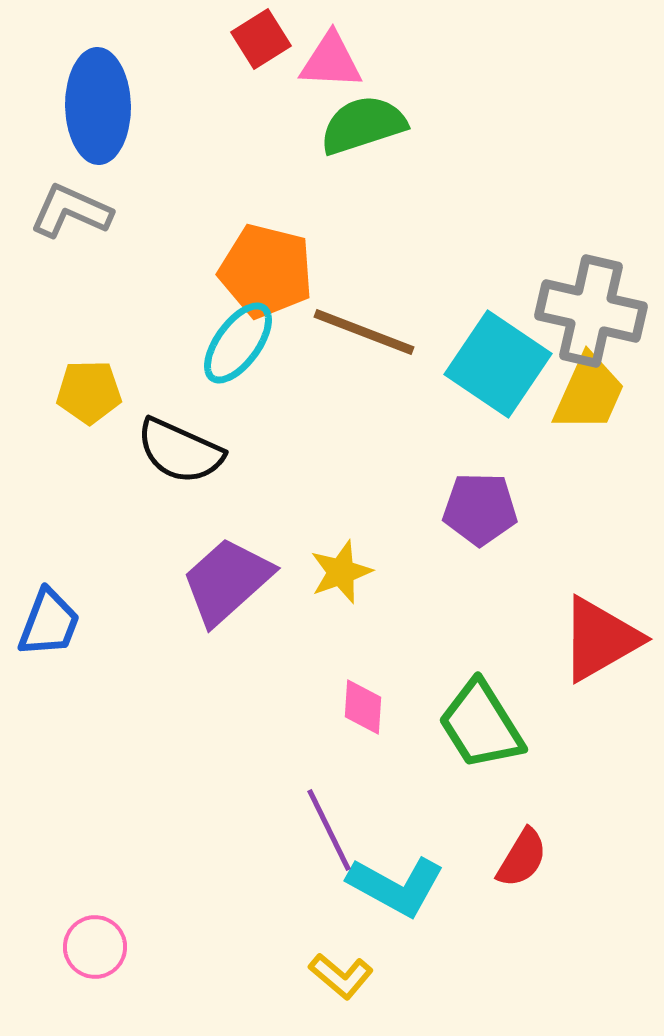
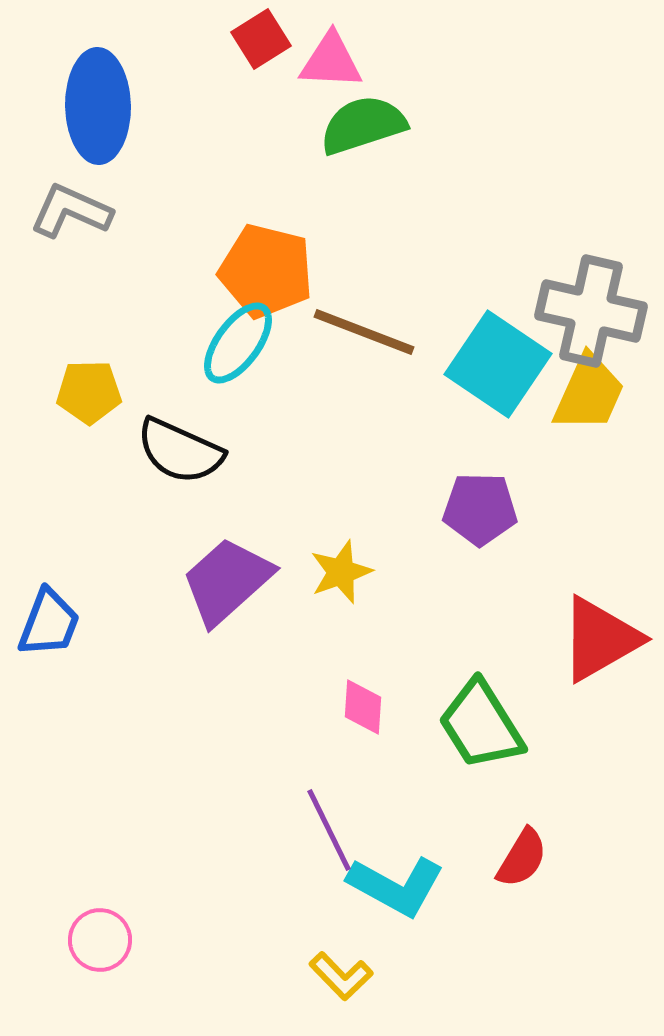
pink circle: moved 5 px right, 7 px up
yellow L-shape: rotated 6 degrees clockwise
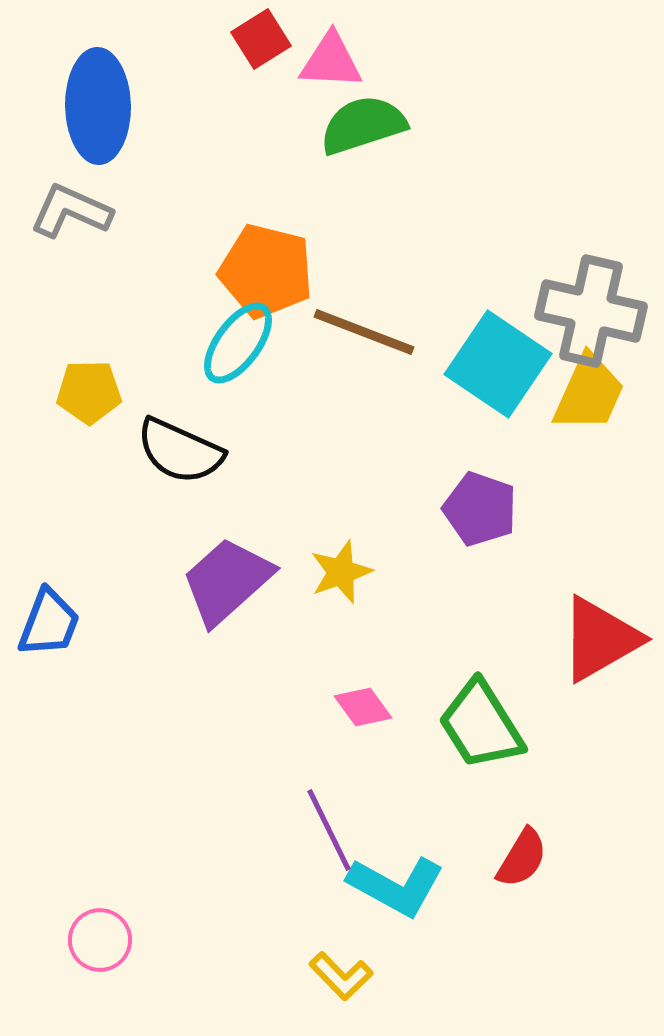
purple pentagon: rotated 18 degrees clockwise
pink diamond: rotated 40 degrees counterclockwise
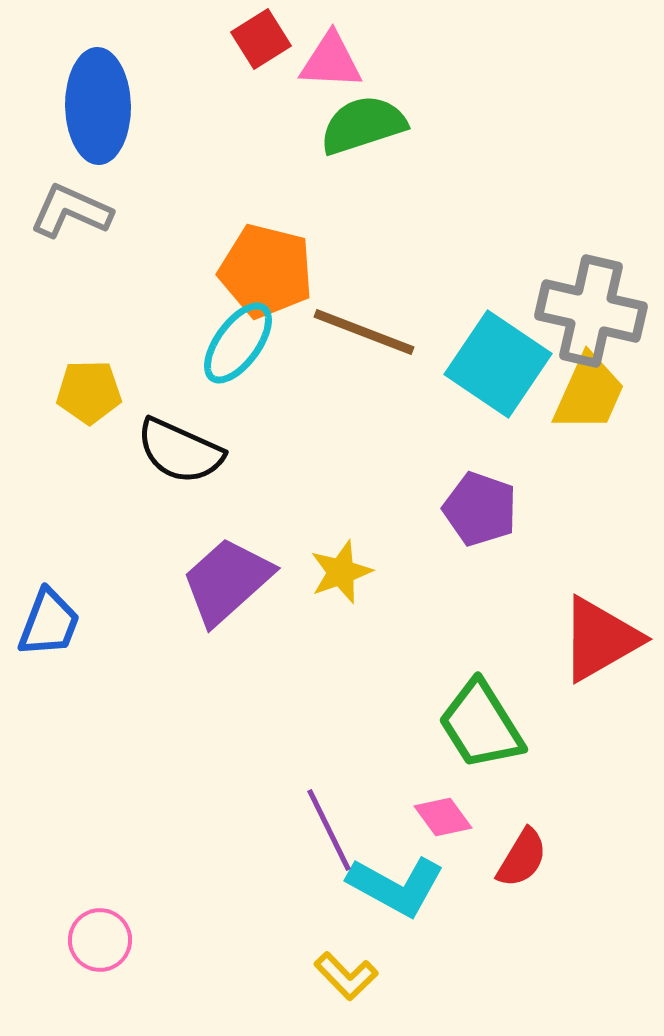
pink diamond: moved 80 px right, 110 px down
yellow L-shape: moved 5 px right
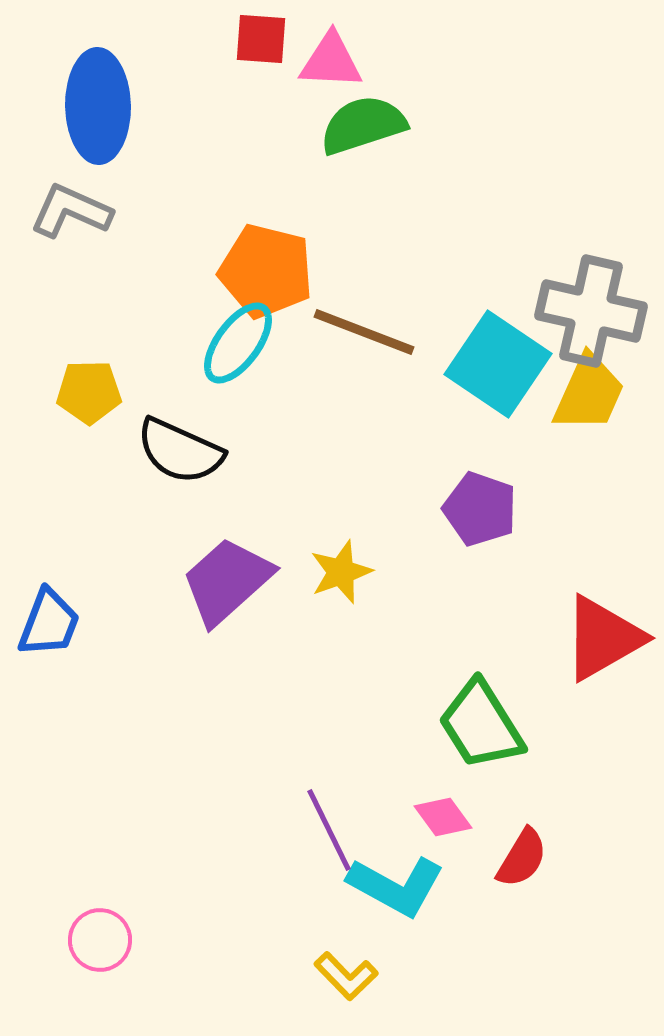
red square: rotated 36 degrees clockwise
red triangle: moved 3 px right, 1 px up
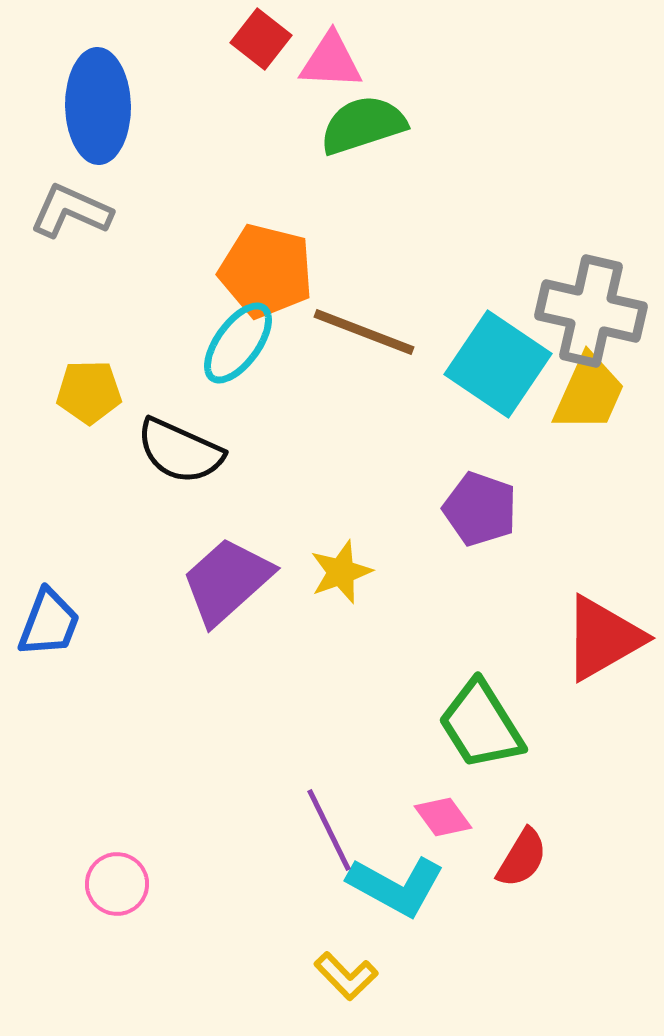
red square: rotated 34 degrees clockwise
pink circle: moved 17 px right, 56 px up
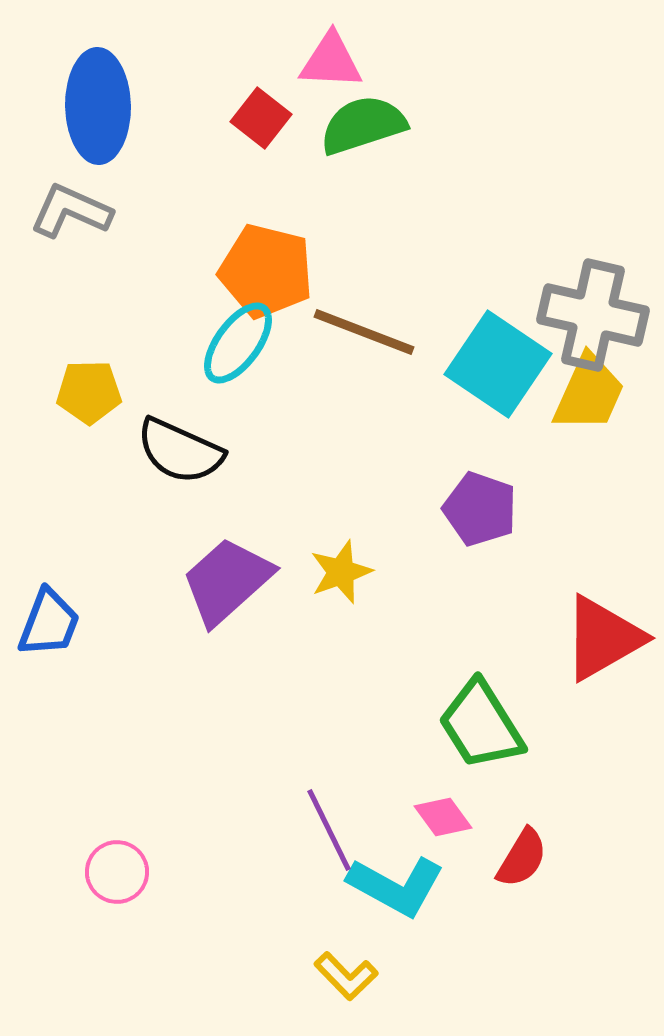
red square: moved 79 px down
gray cross: moved 2 px right, 4 px down
pink circle: moved 12 px up
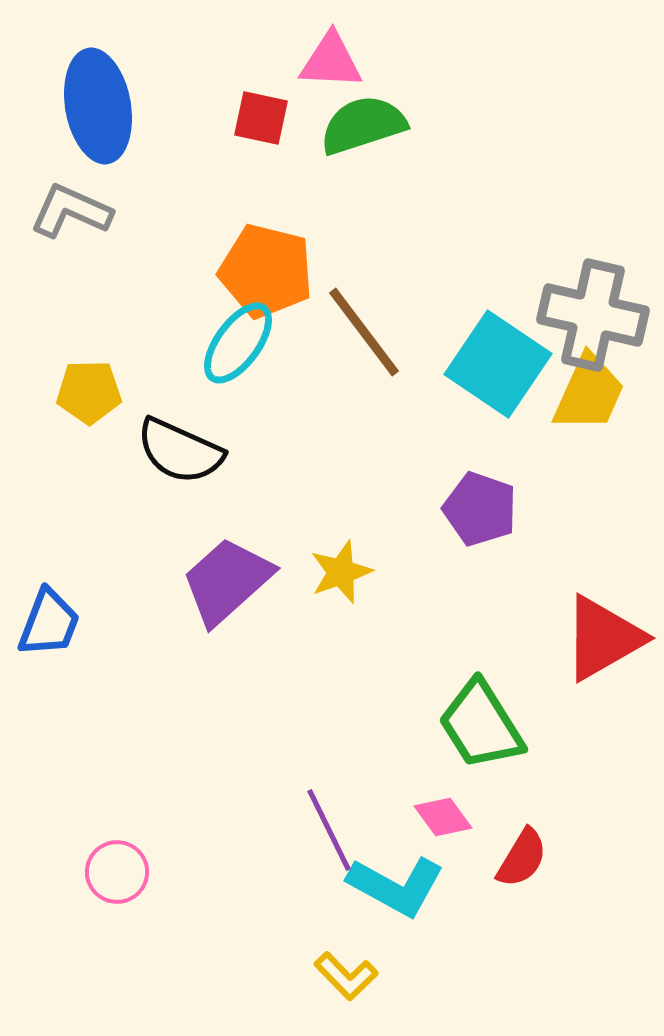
blue ellipse: rotated 9 degrees counterclockwise
red square: rotated 26 degrees counterclockwise
brown line: rotated 32 degrees clockwise
